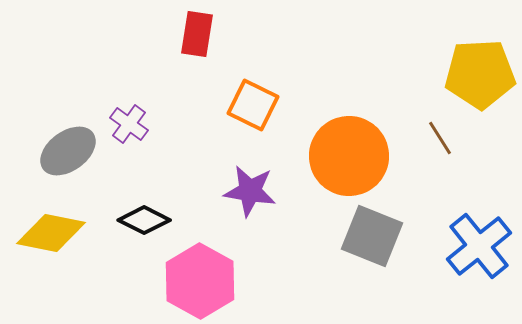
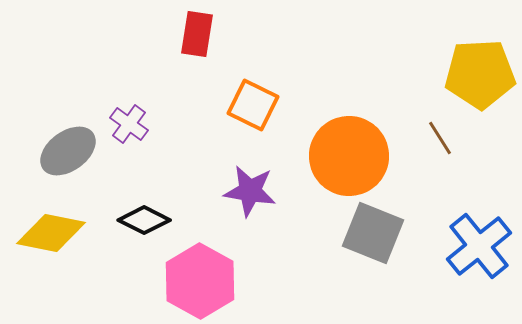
gray square: moved 1 px right, 3 px up
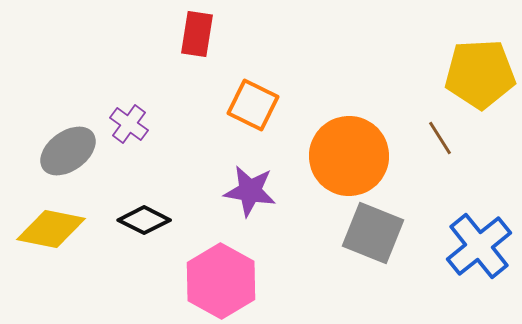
yellow diamond: moved 4 px up
pink hexagon: moved 21 px right
